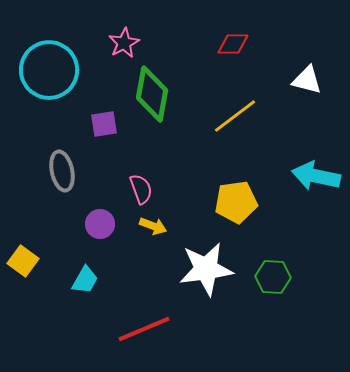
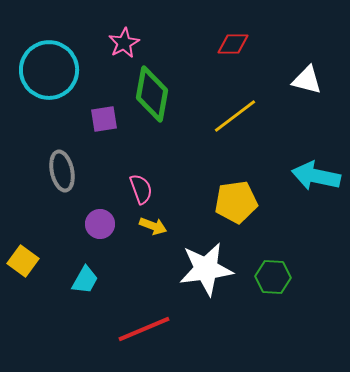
purple square: moved 5 px up
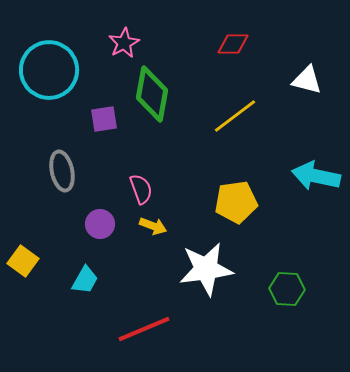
green hexagon: moved 14 px right, 12 px down
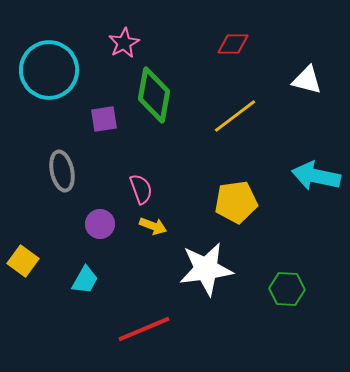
green diamond: moved 2 px right, 1 px down
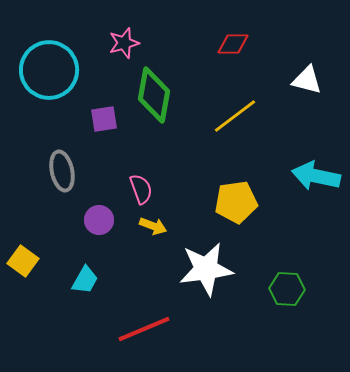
pink star: rotated 12 degrees clockwise
purple circle: moved 1 px left, 4 px up
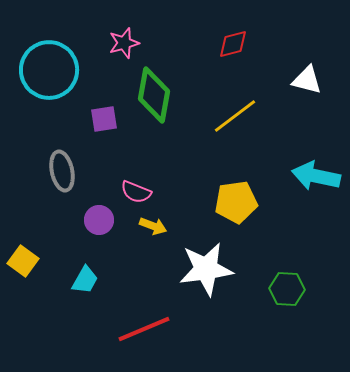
red diamond: rotated 16 degrees counterclockwise
pink semicircle: moved 5 px left, 3 px down; rotated 132 degrees clockwise
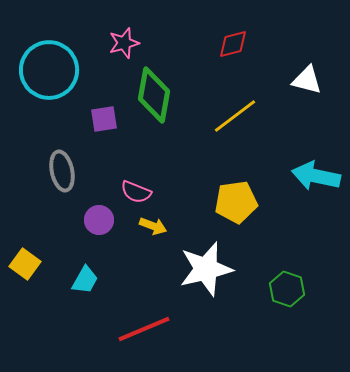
yellow square: moved 2 px right, 3 px down
white star: rotated 6 degrees counterclockwise
green hexagon: rotated 16 degrees clockwise
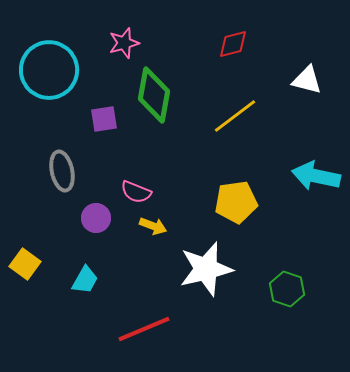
purple circle: moved 3 px left, 2 px up
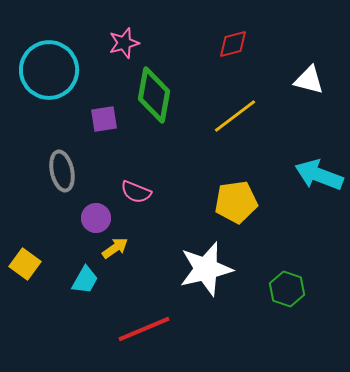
white triangle: moved 2 px right
cyan arrow: moved 3 px right, 1 px up; rotated 9 degrees clockwise
yellow arrow: moved 38 px left, 22 px down; rotated 56 degrees counterclockwise
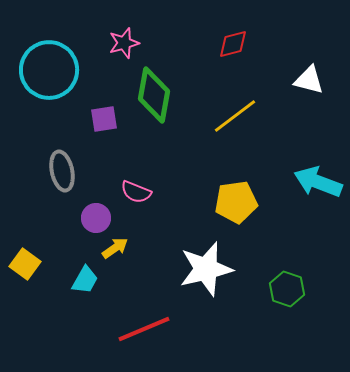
cyan arrow: moved 1 px left, 7 px down
